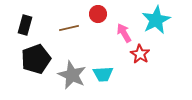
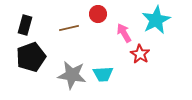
black pentagon: moved 5 px left, 2 px up
gray star: rotated 16 degrees counterclockwise
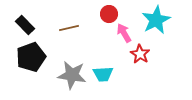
red circle: moved 11 px right
black rectangle: rotated 60 degrees counterclockwise
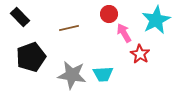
black rectangle: moved 5 px left, 8 px up
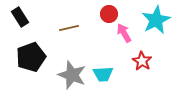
black rectangle: rotated 12 degrees clockwise
red star: moved 2 px right, 7 px down
gray star: rotated 12 degrees clockwise
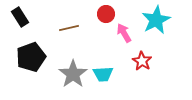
red circle: moved 3 px left
gray star: moved 1 px right, 1 px up; rotated 16 degrees clockwise
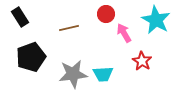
cyan star: rotated 16 degrees counterclockwise
gray star: rotated 28 degrees clockwise
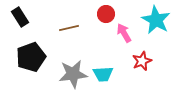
red star: rotated 18 degrees clockwise
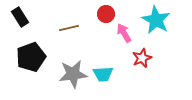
red star: moved 3 px up
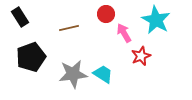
red star: moved 1 px left, 2 px up
cyan trapezoid: rotated 145 degrees counterclockwise
